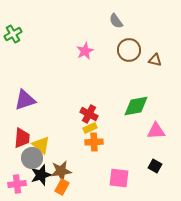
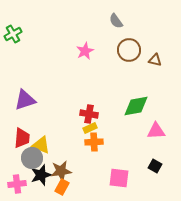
red cross: rotated 18 degrees counterclockwise
yellow triangle: rotated 18 degrees counterclockwise
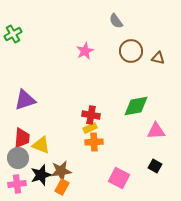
brown circle: moved 2 px right, 1 px down
brown triangle: moved 3 px right, 2 px up
red cross: moved 2 px right, 1 px down
gray circle: moved 14 px left
pink square: rotated 20 degrees clockwise
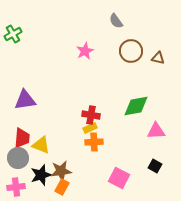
purple triangle: rotated 10 degrees clockwise
pink cross: moved 1 px left, 3 px down
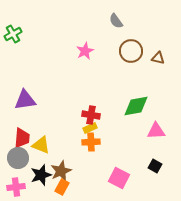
orange cross: moved 3 px left
brown star: rotated 15 degrees counterclockwise
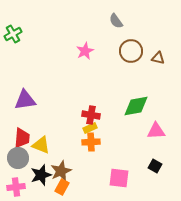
pink square: rotated 20 degrees counterclockwise
